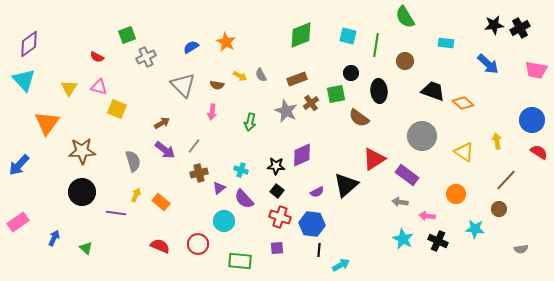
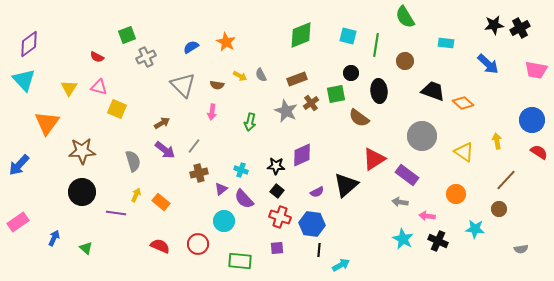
purple triangle at (219, 188): moved 2 px right, 1 px down
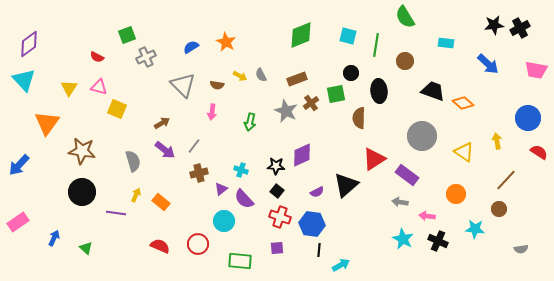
brown semicircle at (359, 118): rotated 55 degrees clockwise
blue circle at (532, 120): moved 4 px left, 2 px up
brown star at (82, 151): rotated 12 degrees clockwise
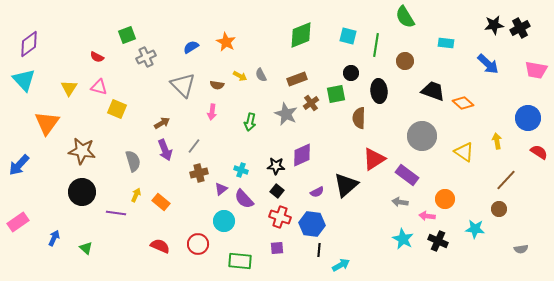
gray star at (286, 111): moved 3 px down
purple arrow at (165, 150): rotated 30 degrees clockwise
orange circle at (456, 194): moved 11 px left, 5 px down
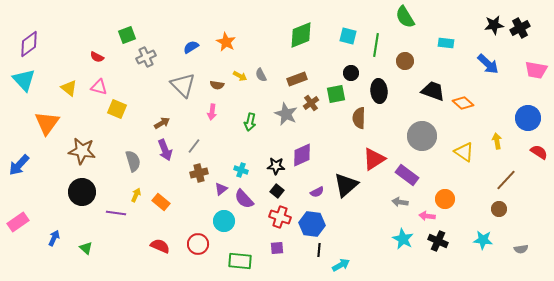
yellow triangle at (69, 88): rotated 24 degrees counterclockwise
cyan star at (475, 229): moved 8 px right, 11 px down
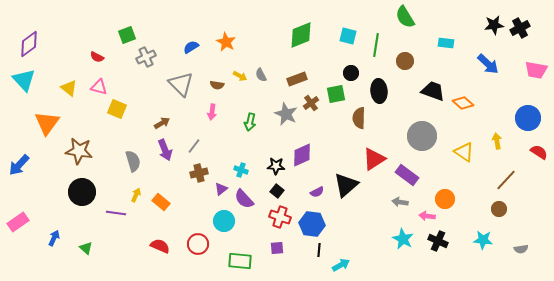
gray triangle at (183, 85): moved 2 px left, 1 px up
brown star at (82, 151): moved 3 px left
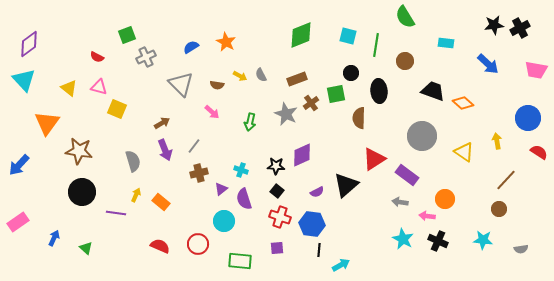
pink arrow at (212, 112): rotated 56 degrees counterclockwise
purple semicircle at (244, 199): rotated 25 degrees clockwise
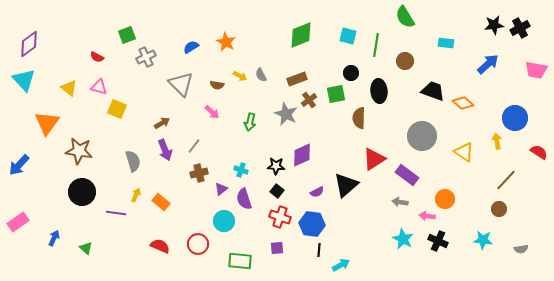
blue arrow at (488, 64): rotated 85 degrees counterclockwise
brown cross at (311, 103): moved 2 px left, 3 px up
blue circle at (528, 118): moved 13 px left
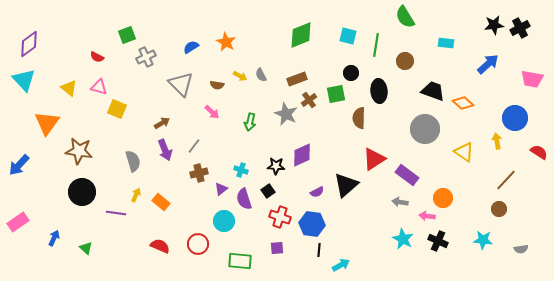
pink trapezoid at (536, 70): moved 4 px left, 9 px down
gray circle at (422, 136): moved 3 px right, 7 px up
black square at (277, 191): moved 9 px left; rotated 16 degrees clockwise
orange circle at (445, 199): moved 2 px left, 1 px up
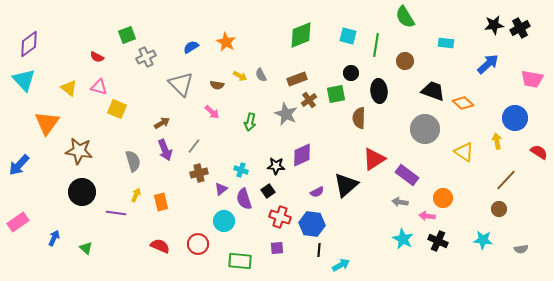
orange rectangle at (161, 202): rotated 36 degrees clockwise
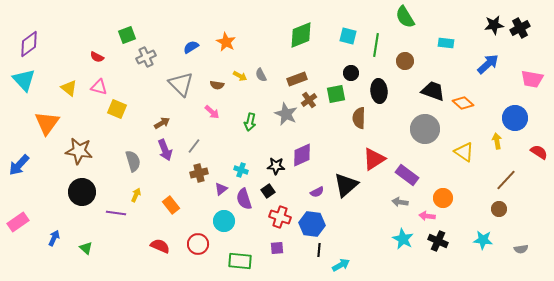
orange rectangle at (161, 202): moved 10 px right, 3 px down; rotated 24 degrees counterclockwise
